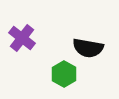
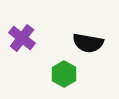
black semicircle: moved 5 px up
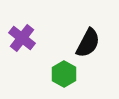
black semicircle: rotated 72 degrees counterclockwise
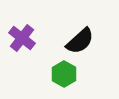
black semicircle: moved 8 px left, 2 px up; rotated 20 degrees clockwise
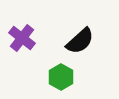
green hexagon: moved 3 px left, 3 px down
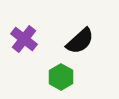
purple cross: moved 2 px right, 1 px down
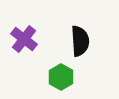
black semicircle: rotated 52 degrees counterclockwise
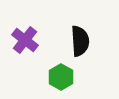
purple cross: moved 1 px right, 1 px down
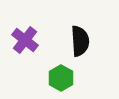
green hexagon: moved 1 px down
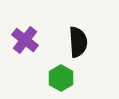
black semicircle: moved 2 px left, 1 px down
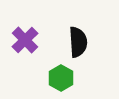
purple cross: rotated 8 degrees clockwise
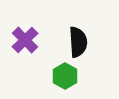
green hexagon: moved 4 px right, 2 px up
